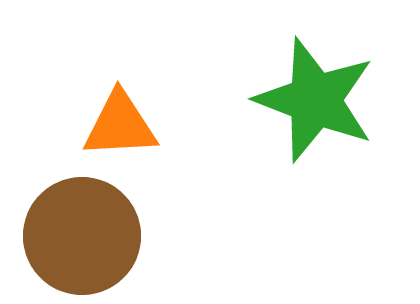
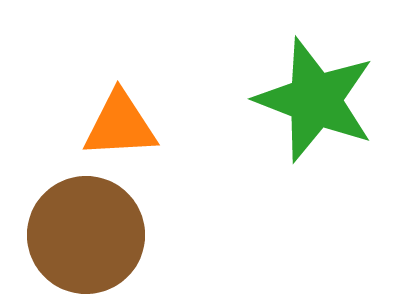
brown circle: moved 4 px right, 1 px up
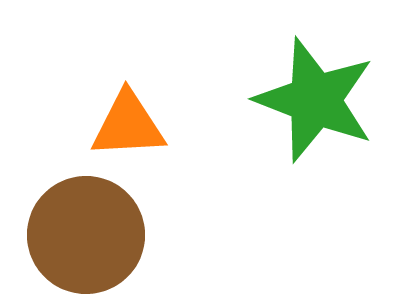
orange triangle: moved 8 px right
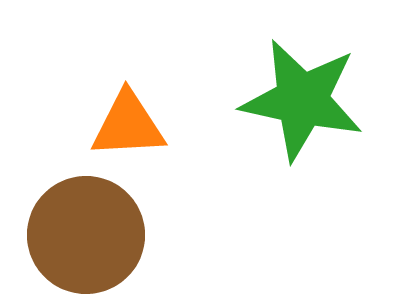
green star: moved 13 px left; rotated 9 degrees counterclockwise
